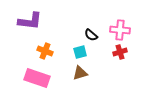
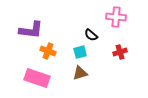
purple L-shape: moved 1 px right, 9 px down
pink cross: moved 4 px left, 13 px up
orange cross: moved 3 px right
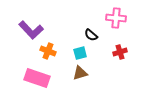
pink cross: moved 1 px down
purple L-shape: rotated 40 degrees clockwise
cyan square: moved 1 px down
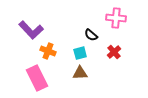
red cross: moved 6 px left; rotated 24 degrees counterclockwise
brown triangle: rotated 14 degrees clockwise
pink rectangle: rotated 45 degrees clockwise
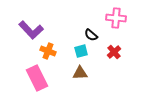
cyan square: moved 1 px right, 2 px up
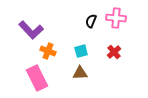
black semicircle: moved 14 px up; rotated 72 degrees clockwise
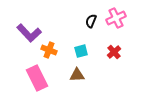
pink cross: rotated 30 degrees counterclockwise
purple L-shape: moved 2 px left, 3 px down
orange cross: moved 1 px right, 1 px up
brown triangle: moved 3 px left, 2 px down
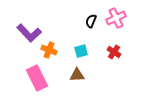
red cross: rotated 16 degrees counterclockwise
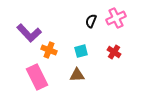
pink rectangle: moved 1 px up
